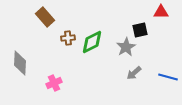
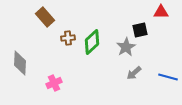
green diamond: rotated 15 degrees counterclockwise
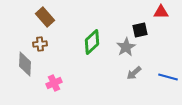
brown cross: moved 28 px left, 6 px down
gray diamond: moved 5 px right, 1 px down
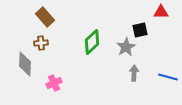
brown cross: moved 1 px right, 1 px up
gray arrow: rotated 133 degrees clockwise
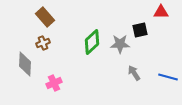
brown cross: moved 2 px right; rotated 16 degrees counterclockwise
gray star: moved 6 px left, 3 px up; rotated 30 degrees clockwise
gray arrow: rotated 35 degrees counterclockwise
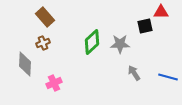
black square: moved 5 px right, 4 px up
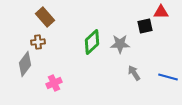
brown cross: moved 5 px left, 1 px up; rotated 16 degrees clockwise
gray diamond: rotated 35 degrees clockwise
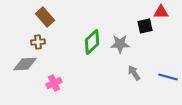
gray diamond: rotated 50 degrees clockwise
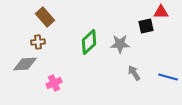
black square: moved 1 px right
green diamond: moved 3 px left
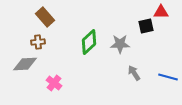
pink cross: rotated 28 degrees counterclockwise
